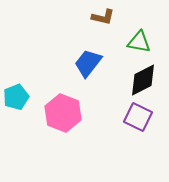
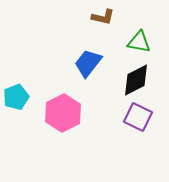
black diamond: moved 7 px left
pink hexagon: rotated 12 degrees clockwise
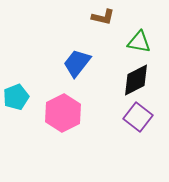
blue trapezoid: moved 11 px left
purple square: rotated 12 degrees clockwise
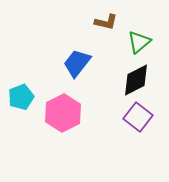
brown L-shape: moved 3 px right, 5 px down
green triangle: rotated 50 degrees counterclockwise
cyan pentagon: moved 5 px right
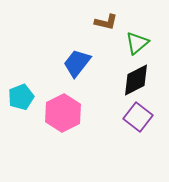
green triangle: moved 2 px left, 1 px down
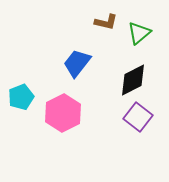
green triangle: moved 2 px right, 10 px up
black diamond: moved 3 px left
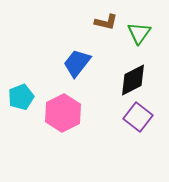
green triangle: rotated 15 degrees counterclockwise
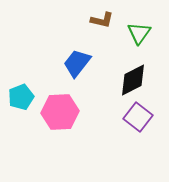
brown L-shape: moved 4 px left, 2 px up
pink hexagon: moved 3 px left, 1 px up; rotated 24 degrees clockwise
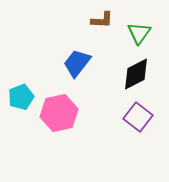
brown L-shape: rotated 10 degrees counterclockwise
black diamond: moved 3 px right, 6 px up
pink hexagon: moved 1 px left, 1 px down; rotated 9 degrees counterclockwise
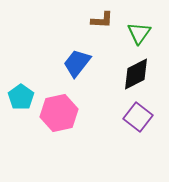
cyan pentagon: rotated 15 degrees counterclockwise
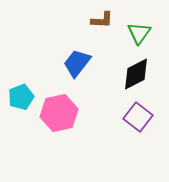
cyan pentagon: rotated 15 degrees clockwise
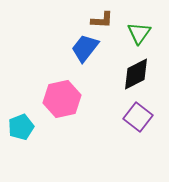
blue trapezoid: moved 8 px right, 15 px up
cyan pentagon: moved 30 px down
pink hexagon: moved 3 px right, 14 px up
